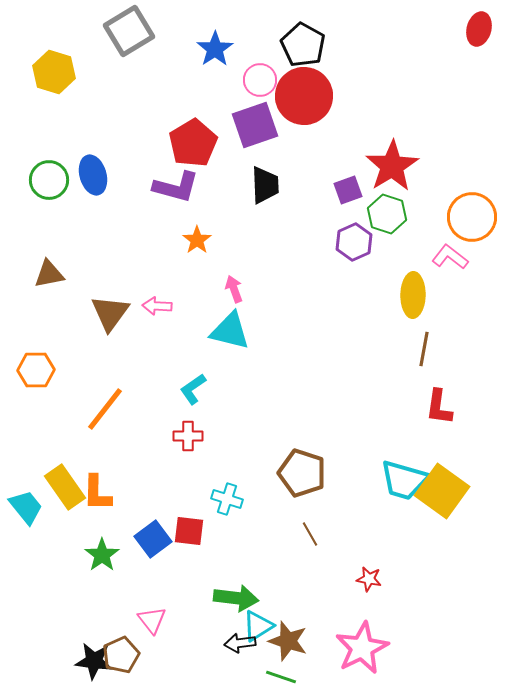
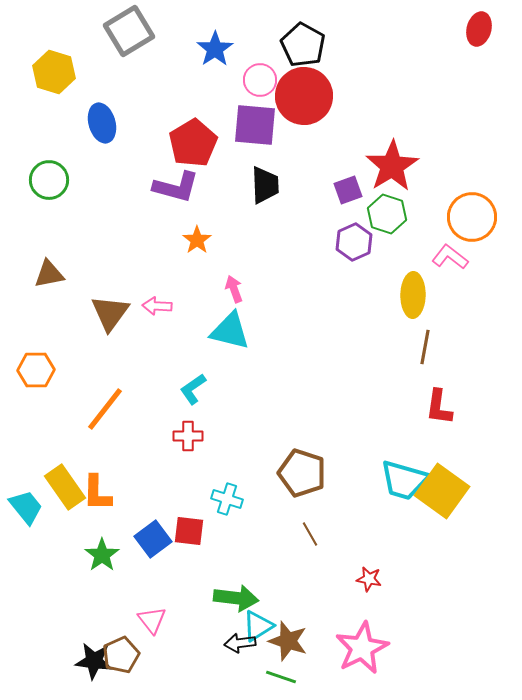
purple square at (255, 125): rotated 24 degrees clockwise
blue ellipse at (93, 175): moved 9 px right, 52 px up
brown line at (424, 349): moved 1 px right, 2 px up
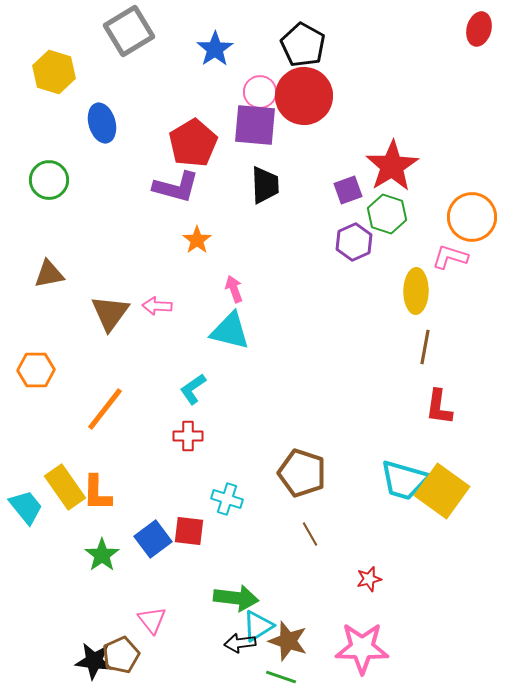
pink circle at (260, 80): moved 12 px down
pink L-shape at (450, 257): rotated 21 degrees counterclockwise
yellow ellipse at (413, 295): moved 3 px right, 4 px up
red star at (369, 579): rotated 25 degrees counterclockwise
pink star at (362, 648): rotated 28 degrees clockwise
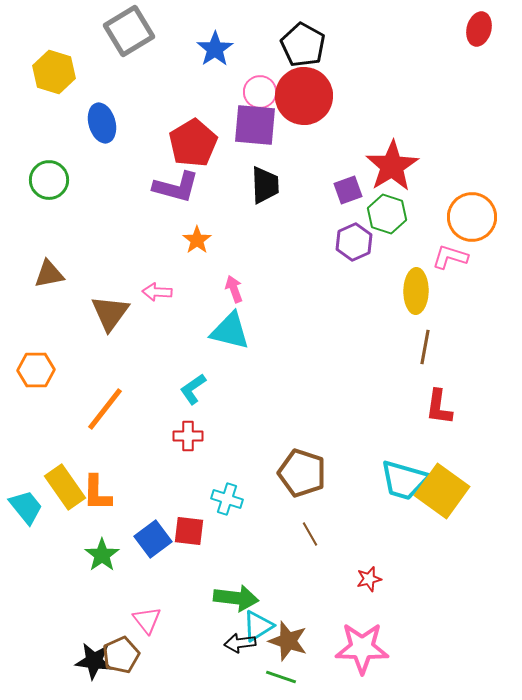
pink arrow at (157, 306): moved 14 px up
pink triangle at (152, 620): moved 5 px left
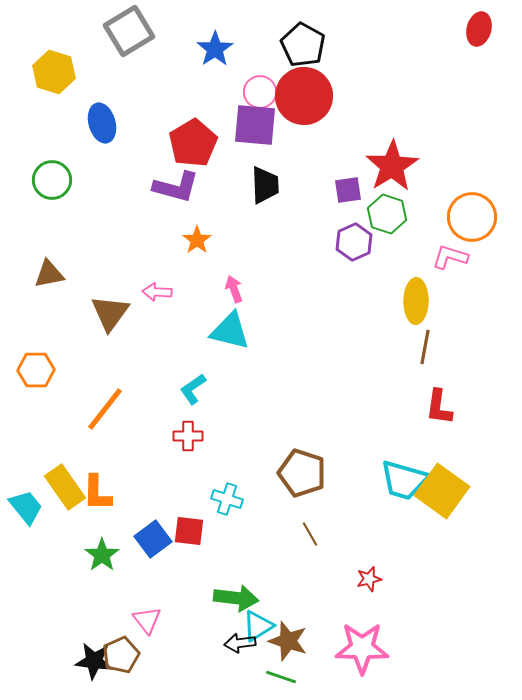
green circle at (49, 180): moved 3 px right
purple square at (348, 190): rotated 12 degrees clockwise
yellow ellipse at (416, 291): moved 10 px down
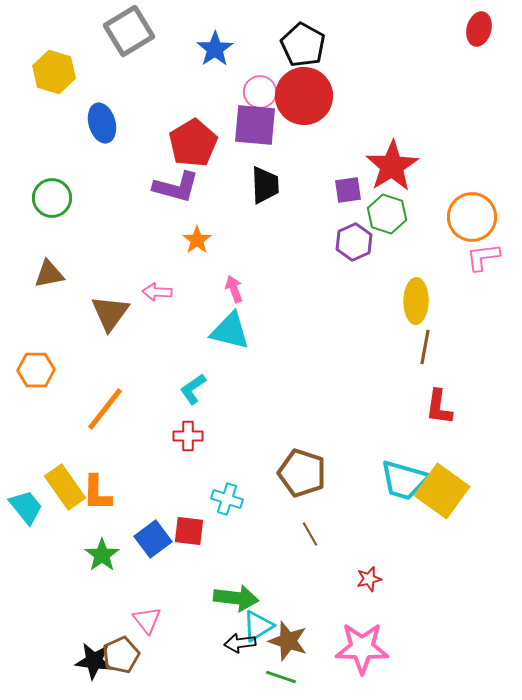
green circle at (52, 180): moved 18 px down
pink L-shape at (450, 257): moved 33 px right; rotated 24 degrees counterclockwise
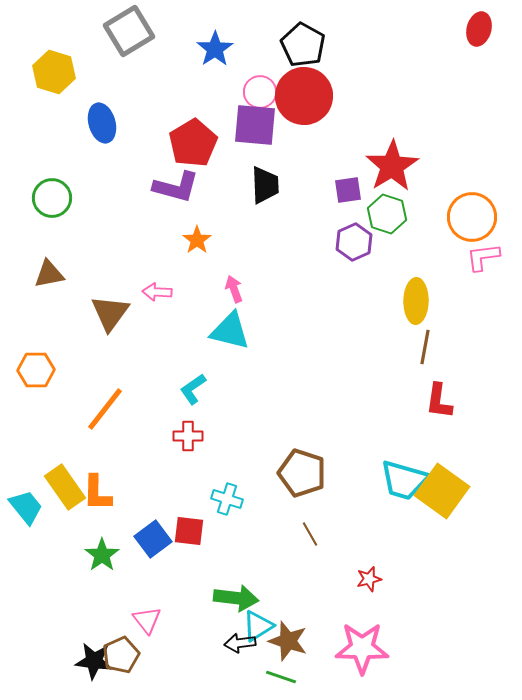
red L-shape at (439, 407): moved 6 px up
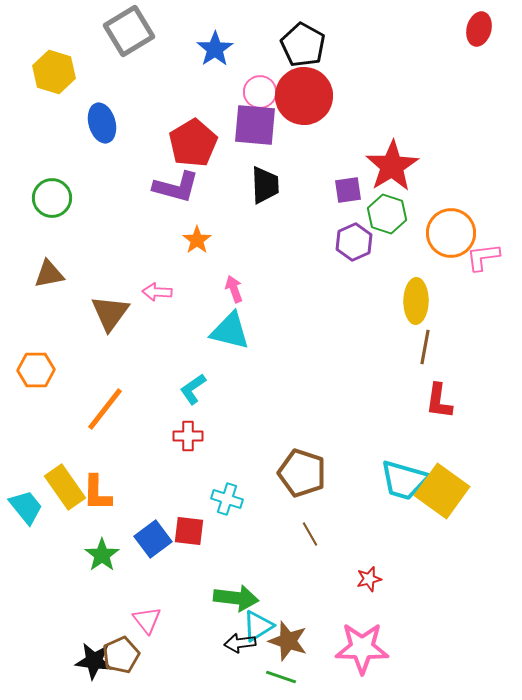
orange circle at (472, 217): moved 21 px left, 16 px down
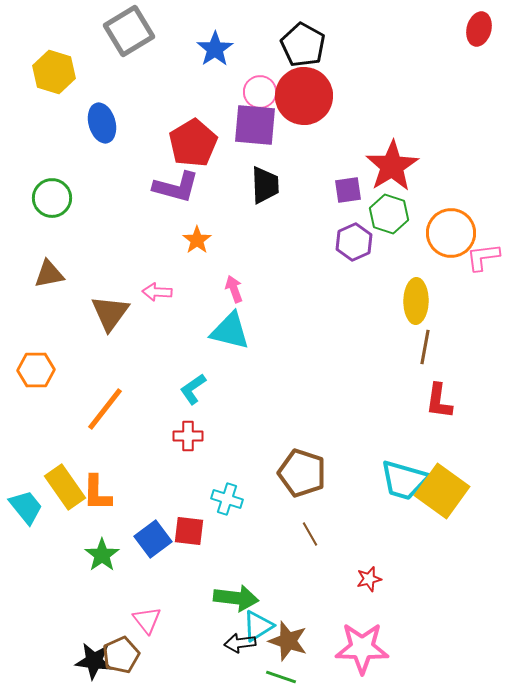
green hexagon at (387, 214): moved 2 px right
